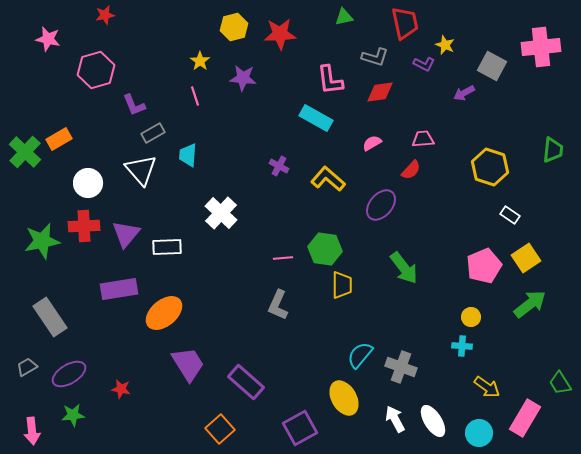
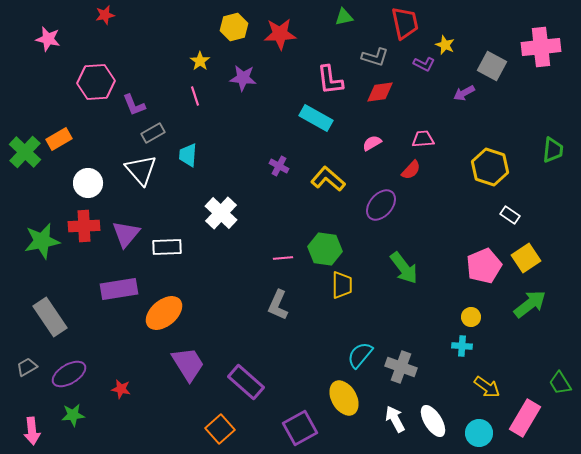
pink hexagon at (96, 70): moved 12 px down; rotated 12 degrees clockwise
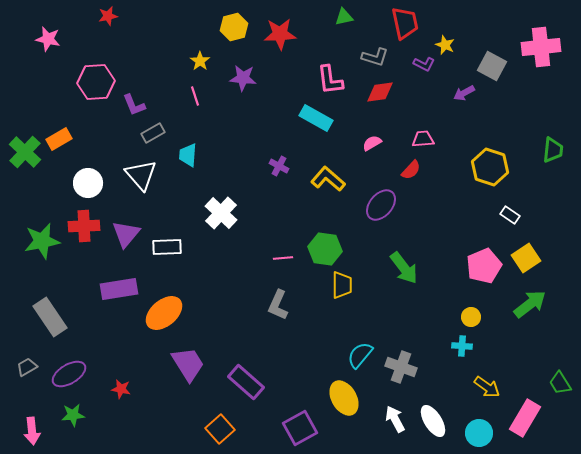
red star at (105, 15): moved 3 px right, 1 px down
white triangle at (141, 170): moved 5 px down
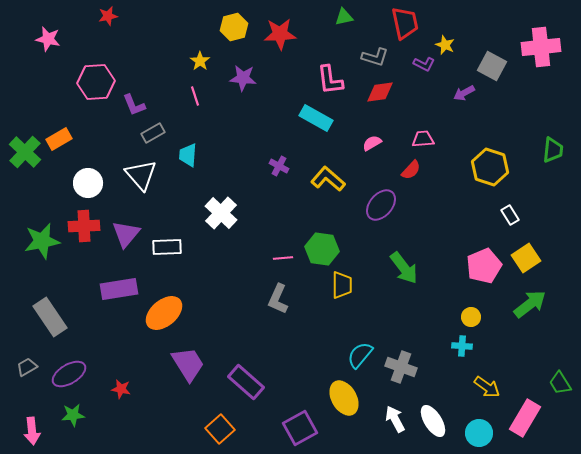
white rectangle at (510, 215): rotated 24 degrees clockwise
green hexagon at (325, 249): moved 3 px left
gray L-shape at (278, 305): moved 6 px up
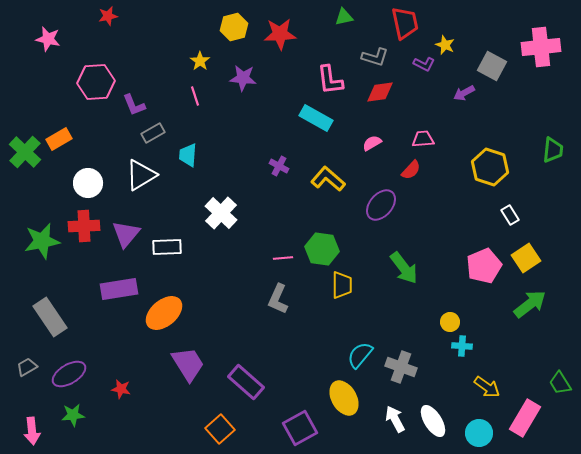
white triangle at (141, 175): rotated 40 degrees clockwise
yellow circle at (471, 317): moved 21 px left, 5 px down
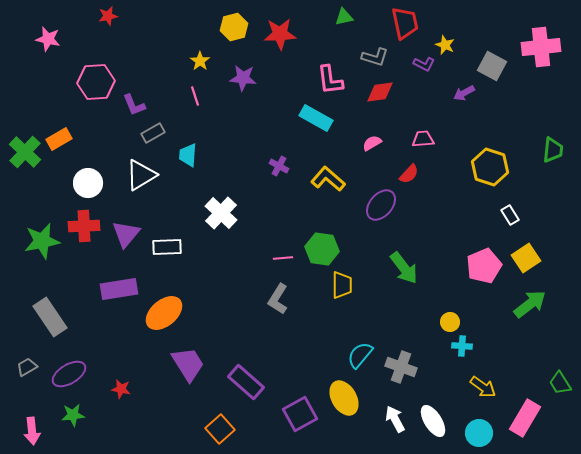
red semicircle at (411, 170): moved 2 px left, 4 px down
gray L-shape at (278, 299): rotated 8 degrees clockwise
yellow arrow at (487, 387): moved 4 px left
purple square at (300, 428): moved 14 px up
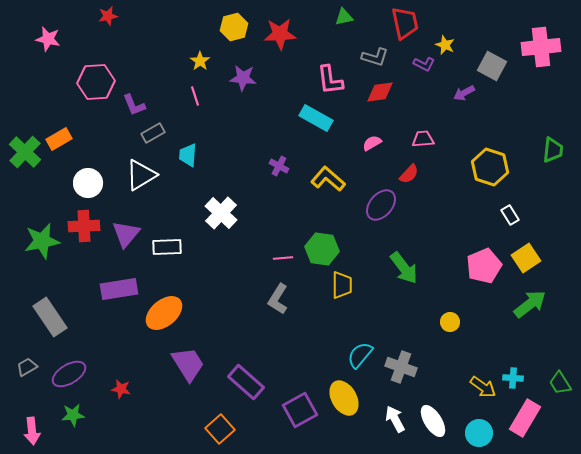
cyan cross at (462, 346): moved 51 px right, 32 px down
purple square at (300, 414): moved 4 px up
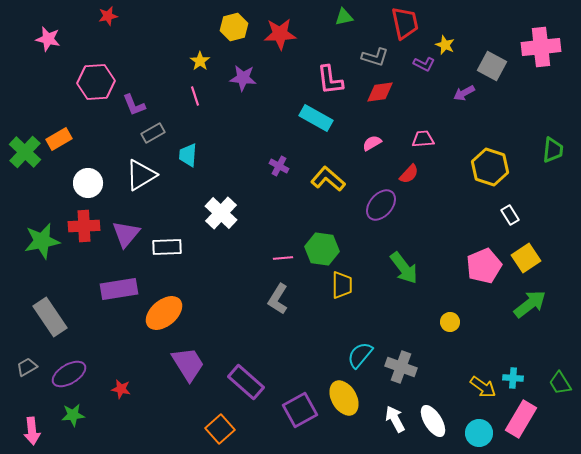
pink rectangle at (525, 418): moved 4 px left, 1 px down
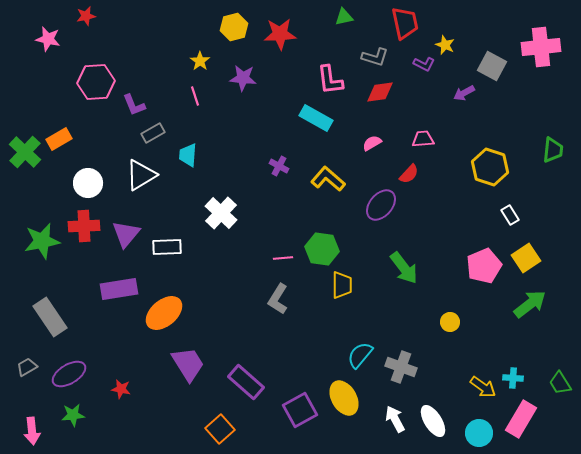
red star at (108, 16): moved 22 px left
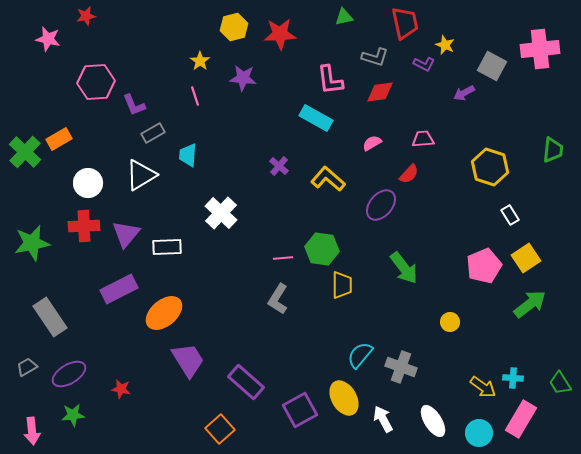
pink cross at (541, 47): moved 1 px left, 2 px down
purple cross at (279, 166): rotated 12 degrees clockwise
green star at (42, 241): moved 10 px left, 2 px down
purple rectangle at (119, 289): rotated 18 degrees counterclockwise
purple trapezoid at (188, 364): moved 4 px up
white arrow at (395, 419): moved 12 px left
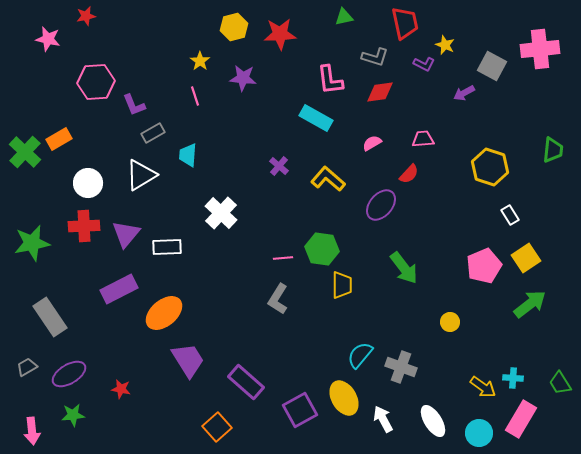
orange square at (220, 429): moved 3 px left, 2 px up
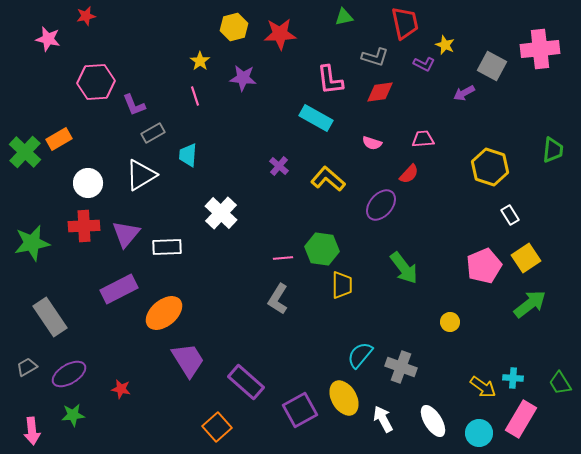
pink semicircle at (372, 143): rotated 132 degrees counterclockwise
